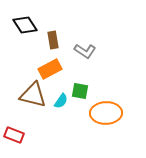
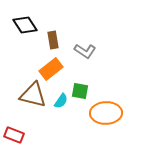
orange rectangle: moved 1 px right; rotated 10 degrees counterclockwise
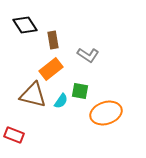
gray L-shape: moved 3 px right, 4 px down
orange ellipse: rotated 16 degrees counterclockwise
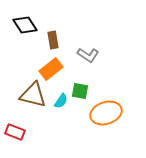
red rectangle: moved 1 px right, 3 px up
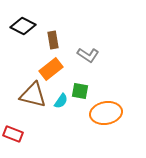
black diamond: moved 2 px left, 1 px down; rotated 30 degrees counterclockwise
orange ellipse: rotated 8 degrees clockwise
red rectangle: moved 2 px left, 2 px down
